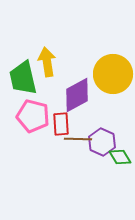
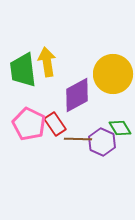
green trapezoid: moved 8 px up; rotated 6 degrees clockwise
pink pentagon: moved 4 px left, 8 px down; rotated 12 degrees clockwise
red rectangle: moved 6 px left; rotated 30 degrees counterclockwise
green diamond: moved 29 px up
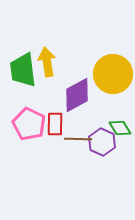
red rectangle: rotated 35 degrees clockwise
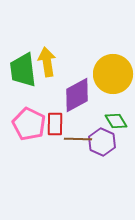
green diamond: moved 4 px left, 7 px up
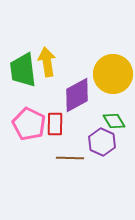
green diamond: moved 2 px left
brown line: moved 8 px left, 19 px down
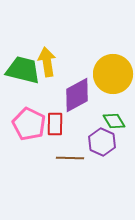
green trapezoid: rotated 111 degrees clockwise
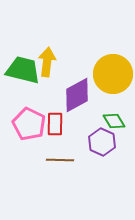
yellow arrow: rotated 16 degrees clockwise
brown line: moved 10 px left, 2 px down
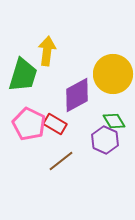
yellow arrow: moved 11 px up
green trapezoid: moved 5 px down; rotated 93 degrees clockwise
red rectangle: rotated 60 degrees counterclockwise
purple hexagon: moved 3 px right, 2 px up
brown line: moved 1 px right, 1 px down; rotated 40 degrees counterclockwise
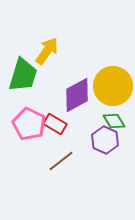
yellow arrow: rotated 28 degrees clockwise
yellow circle: moved 12 px down
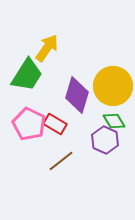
yellow arrow: moved 3 px up
green trapezoid: moved 4 px right; rotated 15 degrees clockwise
purple diamond: rotated 45 degrees counterclockwise
